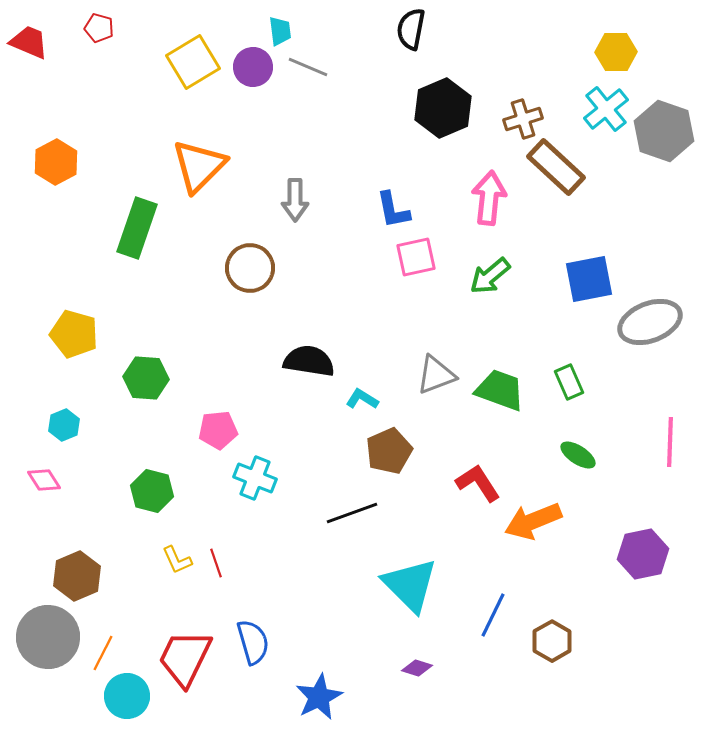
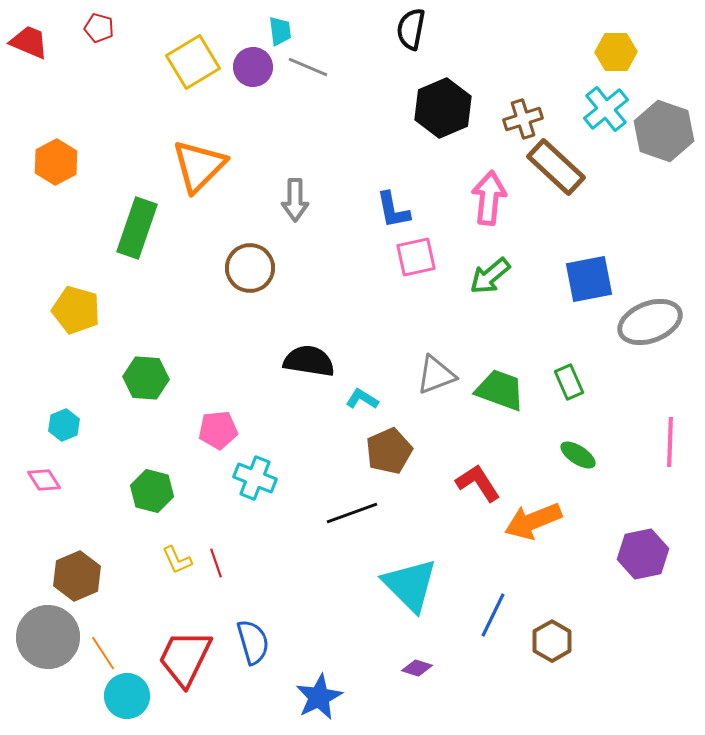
yellow pentagon at (74, 334): moved 2 px right, 24 px up
orange line at (103, 653): rotated 60 degrees counterclockwise
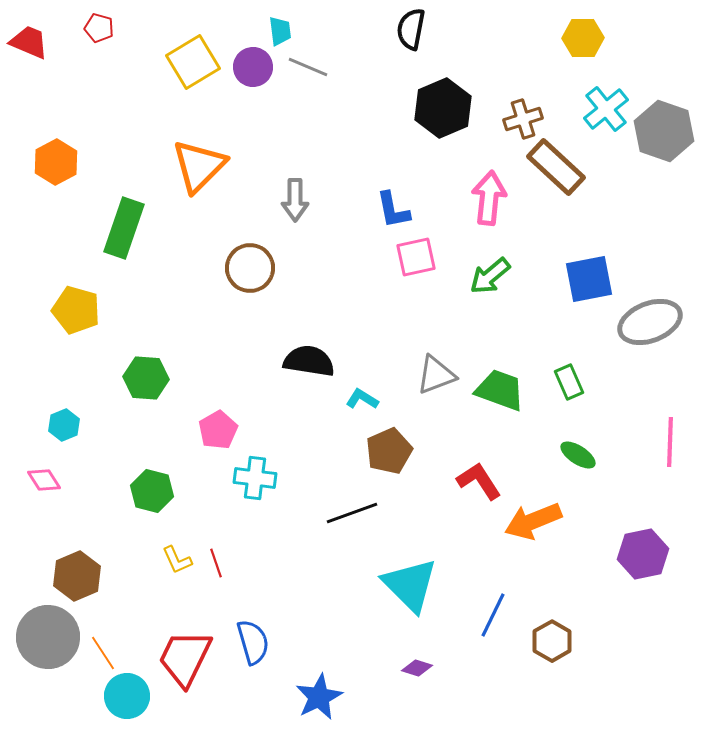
yellow hexagon at (616, 52): moved 33 px left, 14 px up
green rectangle at (137, 228): moved 13 px left
pink pentagon at (218, 430): rotated 24 degrees counterclockwise
cyan cross at (255, 478): rotated 15 degrees counterclockwise
red L-shape at (478, 483): moved 1 px right, 2 px up
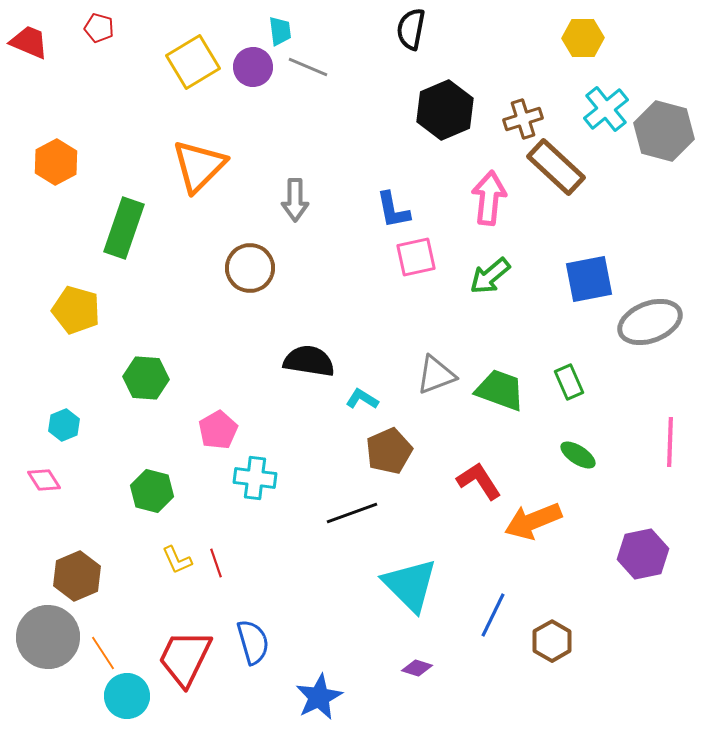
black hexagon at (443, 108): moved 2 px right, 2 px down
gray hexagon at (664, 131): rotated 4 degrees counterclockwise
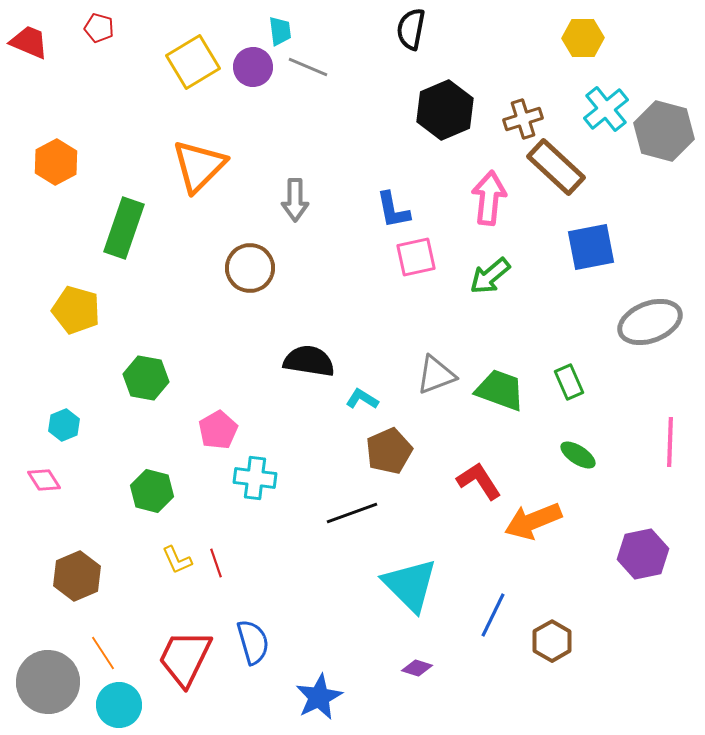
blue square at (589, 279): moved 2 px right, 32 px up
green hexagon at (146, 378): rotated 6 degrees clockwise
gray circle at (48, 637): moved 45 px down
cyan circle at (127, 696): moved 8 px left, 9 px down
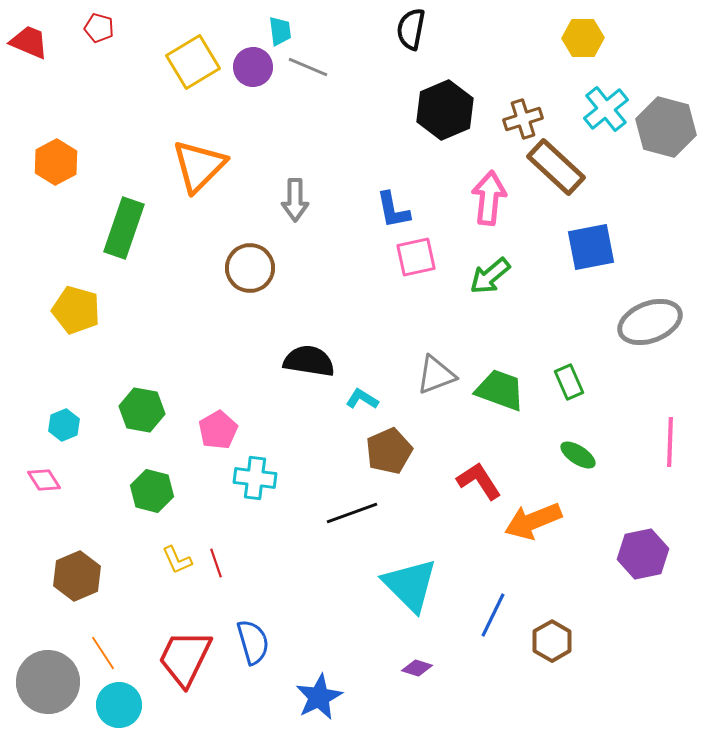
gray hexagon at (664, 131): moved 2 px right, 4 px up
green hexagon at (146, 378): moved 4 px left, 32 px down
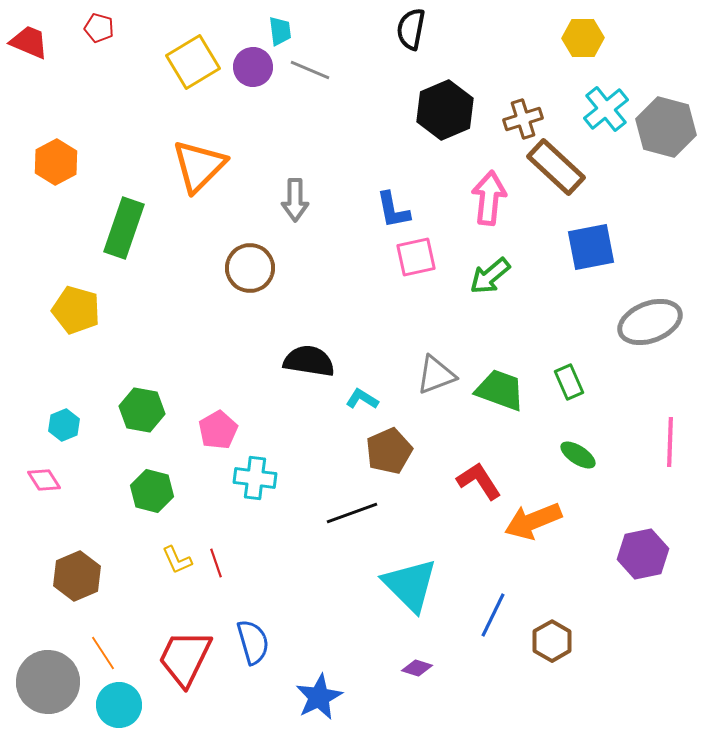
gray line at (308, 67): moved 2 px right, 3 px down
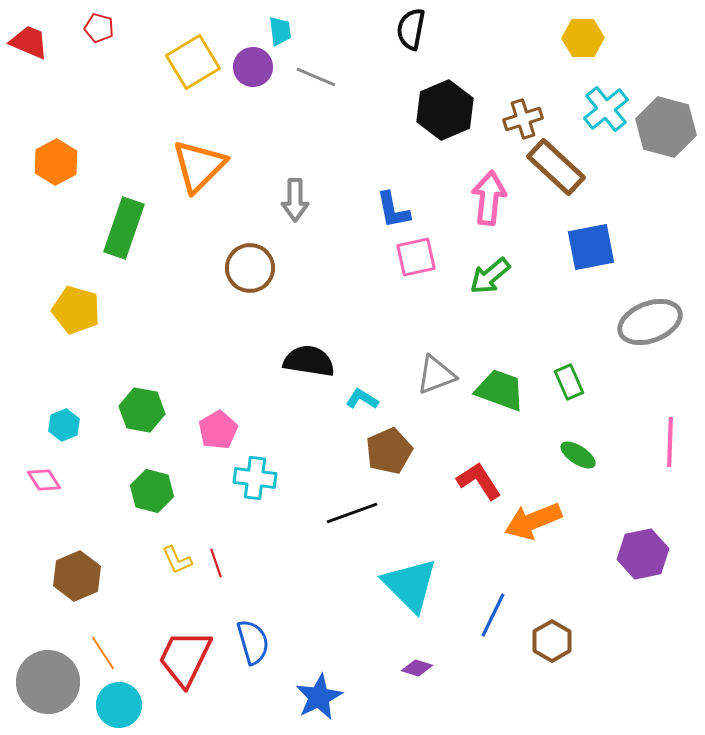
gray line at (310, 70): moved 6 px right, 7 px down
